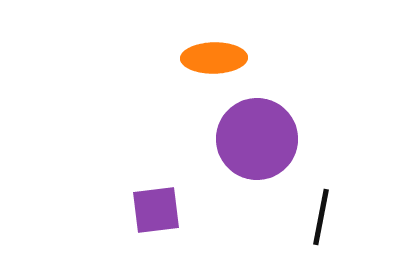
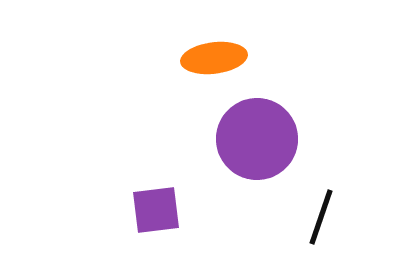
orange ellipse: rotated 6 degrees counterclockwise
black line: rotated 8 degrees clockwise
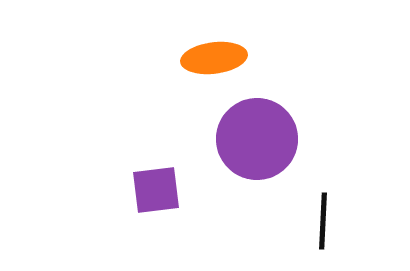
purple square: moved 20 px up
black line: moved 2 px right, 4 px down; rotated 16 degrees counterclockwise
